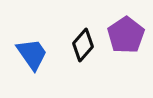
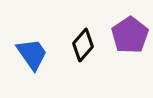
purple pentagon: moved 4 px right
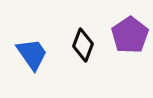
black diamond: rotated 20 degrees counterclockwise
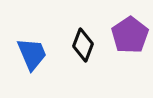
blue trapezoid: rotated 12 degrees clockwise
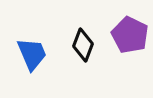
purple pentagon: rotated 12 degrees counterclockwise
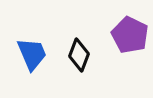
black diamond: moved 4 px left, 10 px down
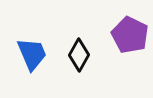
black diamond: rotated 8 degrees clockwise
